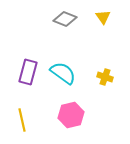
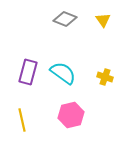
yellow triangle: moved 3 px down
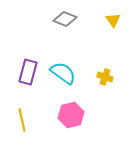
yellow triangle: moved 10 px right
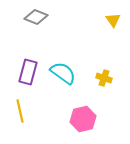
gray diamond: moved 29 px left, 2 px up
yellow cross: moved 1 px left, 1 px down
pink hexagon: moved 12 px right, 4 px down
yellow line: moved 2 px left, 9 px up
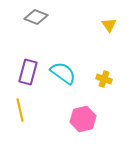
yellow triangle: moved 4 px left, 5 px down
yellow cross: moved 1 px down
yellow line: moved 1 px up
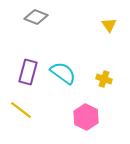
yellow line: moved 1 px right; rotated 40 degrees counterclockwise
pink hexagon: moved 3 px right, 2 px up; rotated 20 degrees counterclockwise
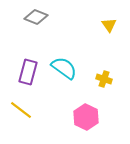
cyan semicircle: moved 1 px right, 5 px up
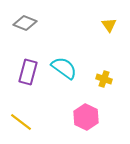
gray diamond: moved 11 px left, 6 px down
yellow line: moved 12 px down
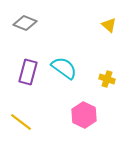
yellow triangle: rotated 14 degrees counterclockwise
yellow cross: moved 3 px right
pink hexagon: moved 2 px left, 2 px up
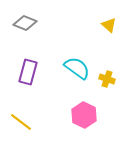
cyan semicircle: moved 13 px right
